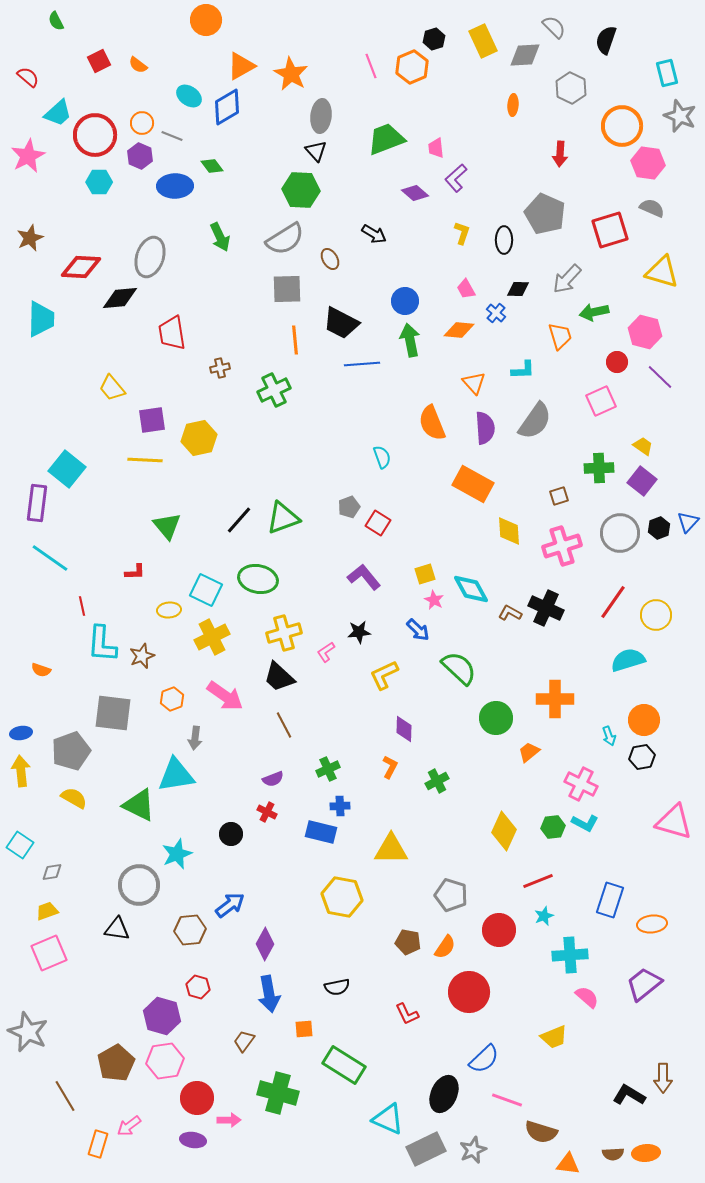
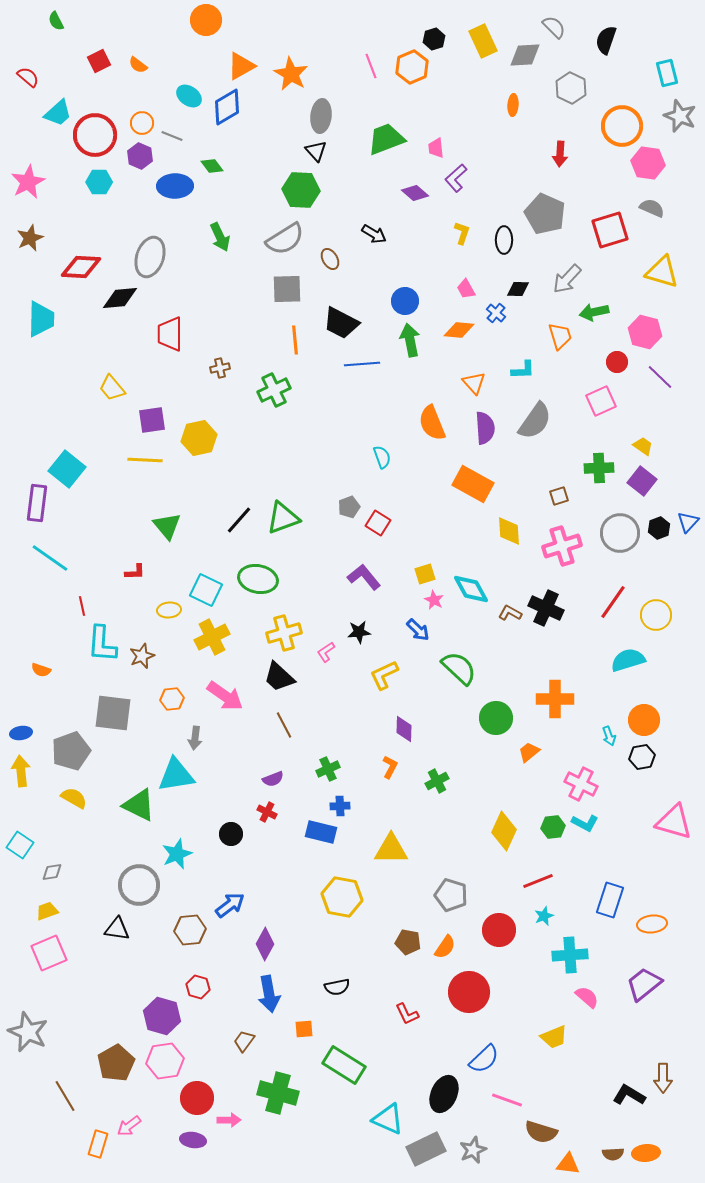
pink star at (28, 156): moved 26 px down
red trapezoid at (172, 333): moved 2 px left, 1 px down; rotated 9 degrees clockwise
orange hexagon at (172, 699): rotated 15 degrees clockwise
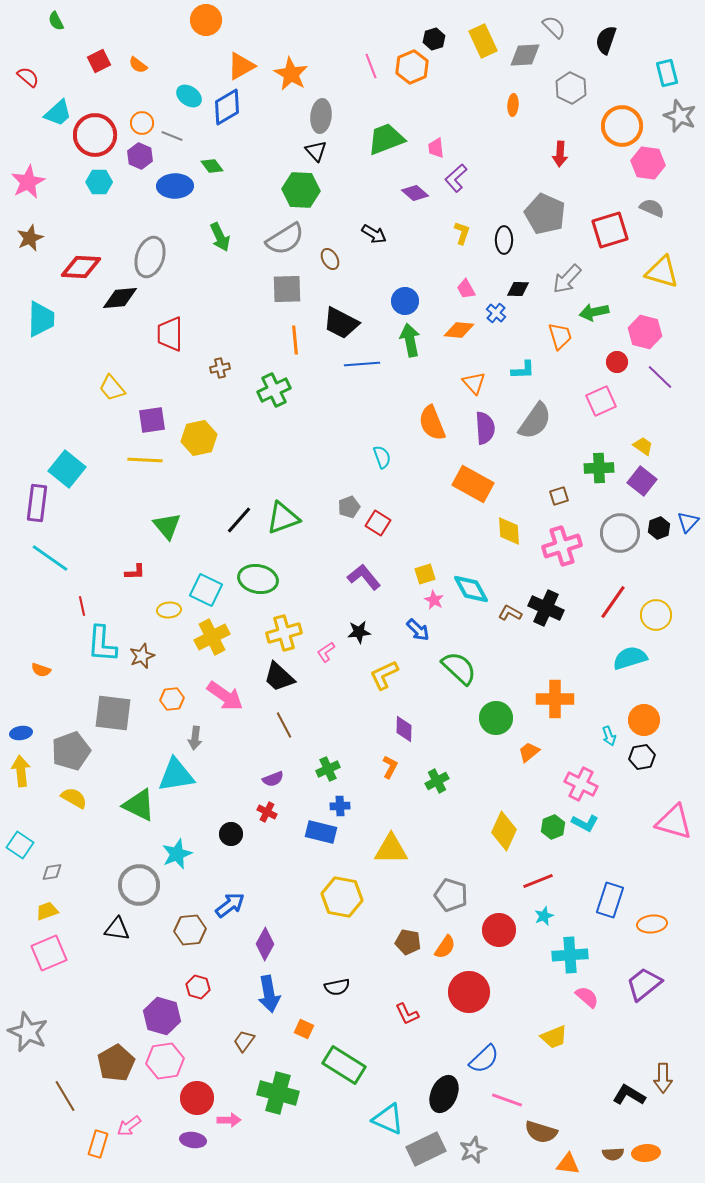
cyan semicircle at (628, 660): moved 2 px right, 2 px up
green hexagon at (553, 827): rotated 15 degrees counterclockwise
orange square at (304, 1029): rotated 30 degrees clockwise
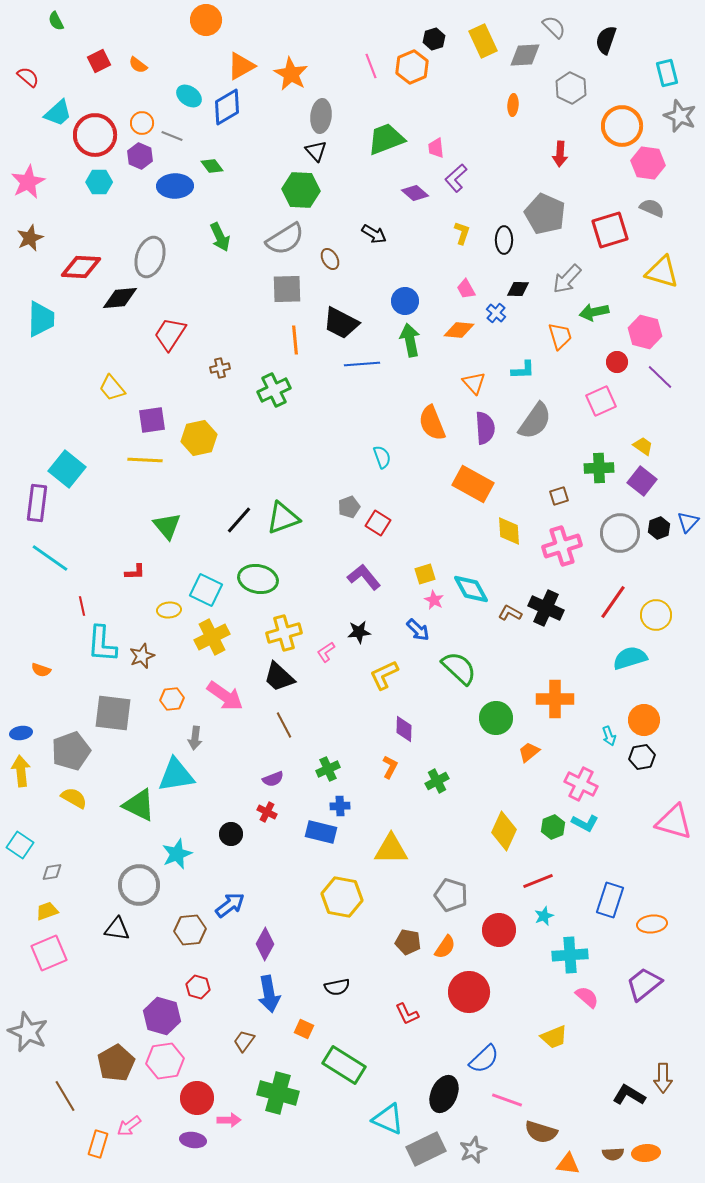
red trapezoid at (170, 334): rotated 33 degrees clockwise
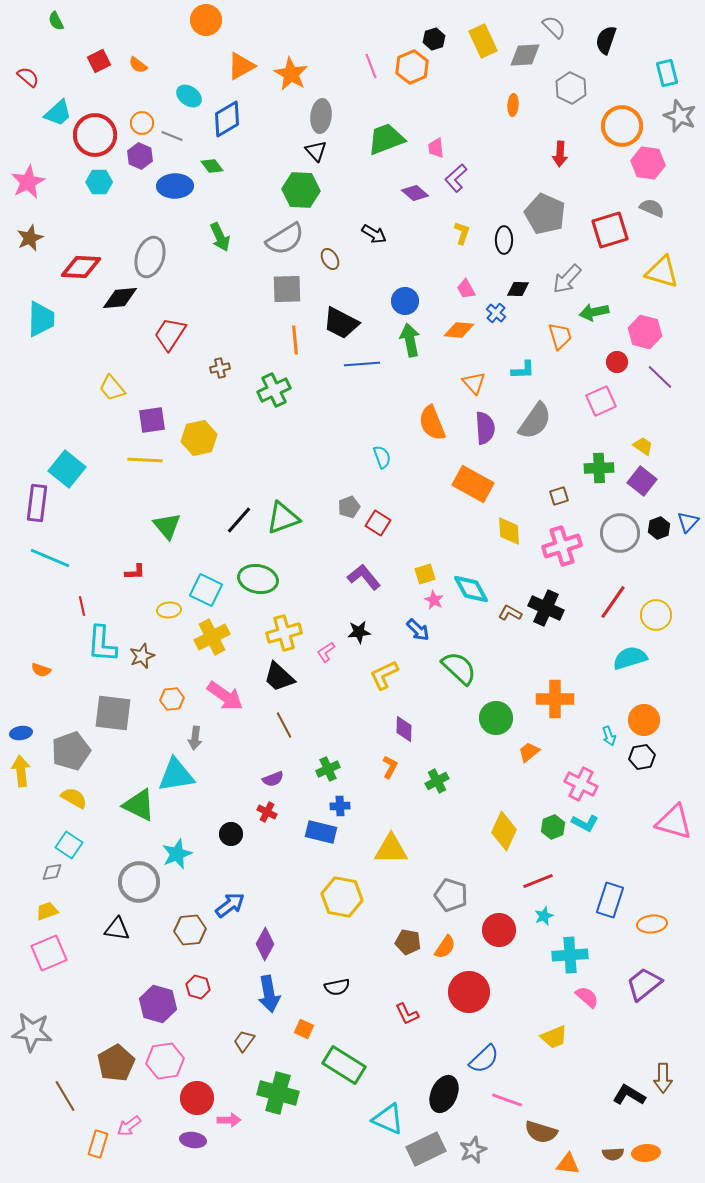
blue diamond at (227, 107): moved 12 px down
cyan line at (50, 558): rotated 12 degrees counterclockwise
cyan square at (20, 845): moved 49 px right
gray circle at (139, 885): moved 3 px up
purple hexagon at (162, 1016): moved 4 px left, 12 px up
gray star at (28, 1032): moved 4 px right; rotated 18 degrees counterclockwise
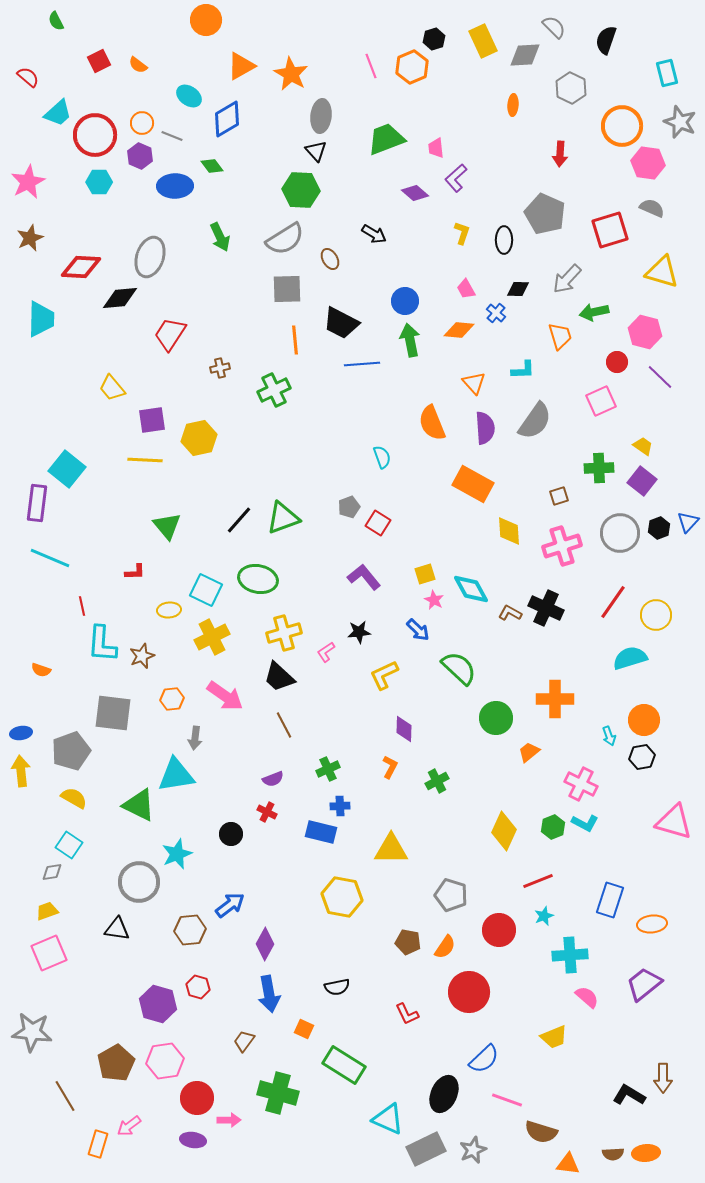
gray star at (680, 116): moved 6 px down
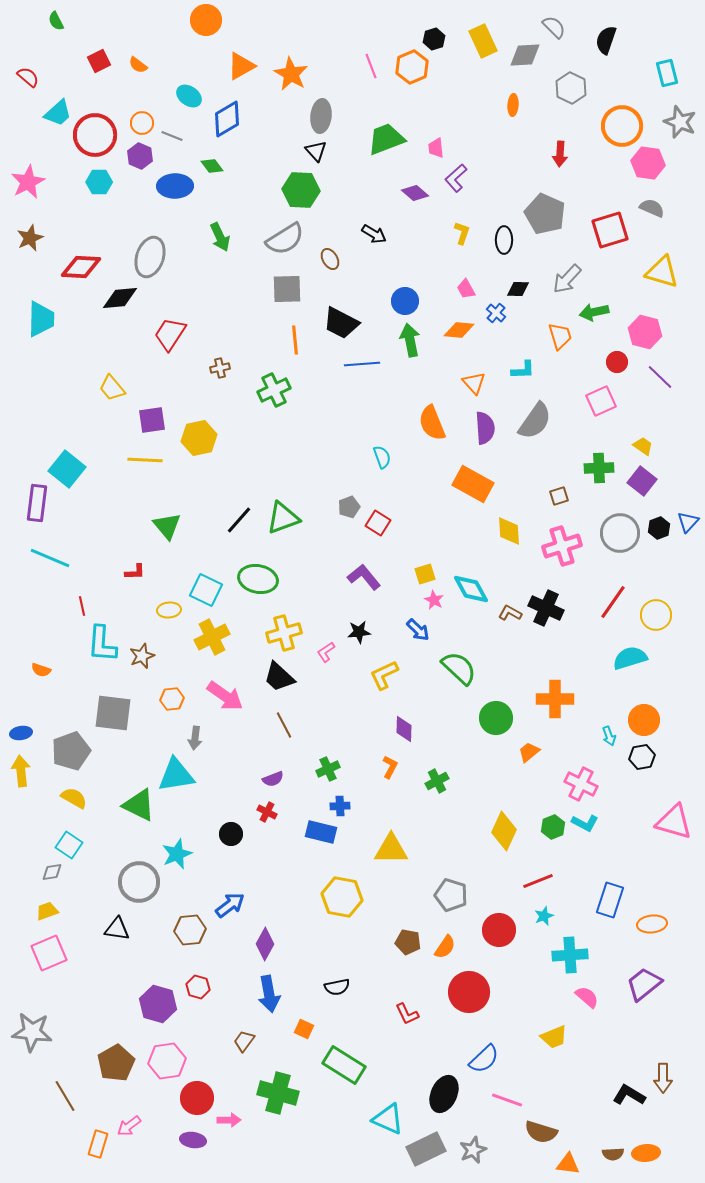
pink hexagon at (165, 1061): moved 2 px right
